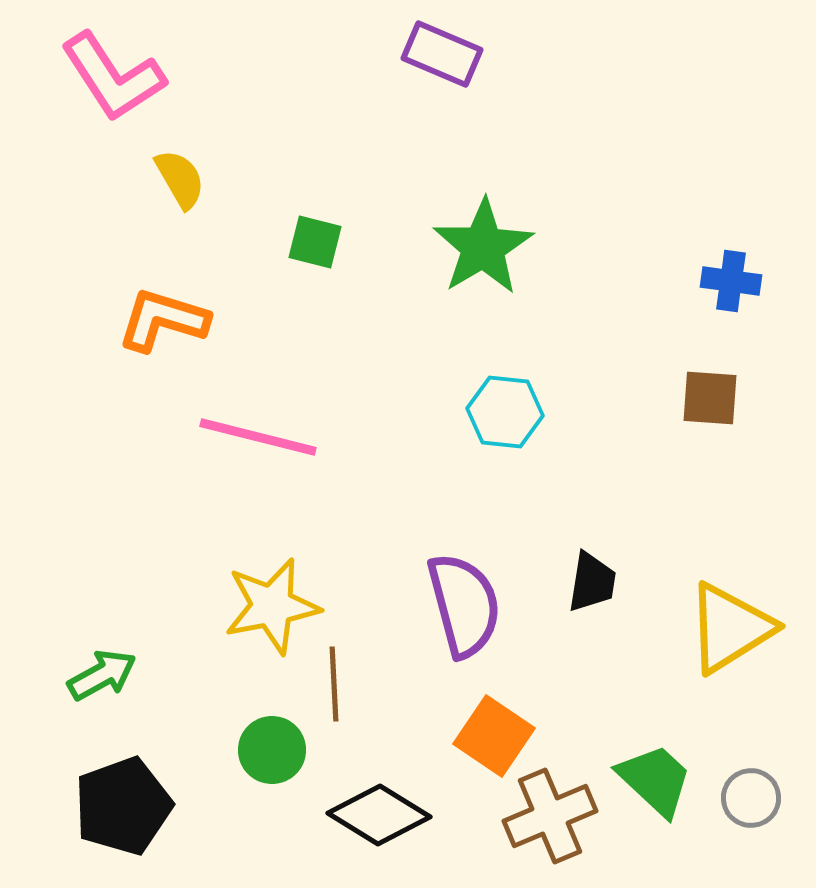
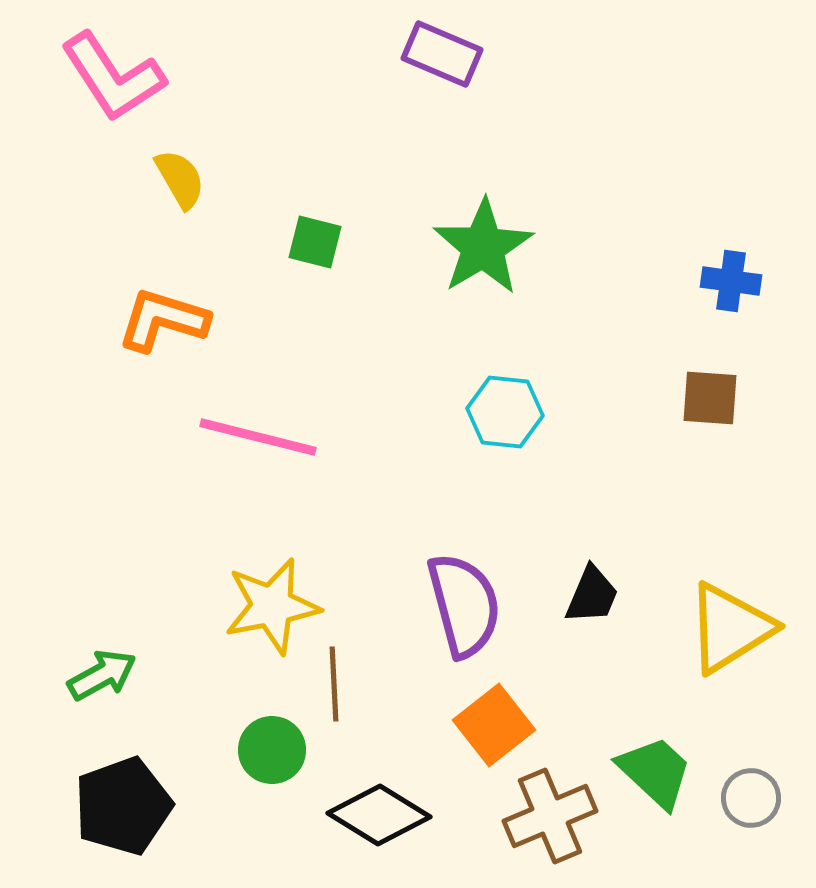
black trapezoid: moved 13 px down; rotated 14 degrees clockwise
orange square: moved 11 px up; rotated 18 degrees clockwise
green trapezoid: moved 8 px up
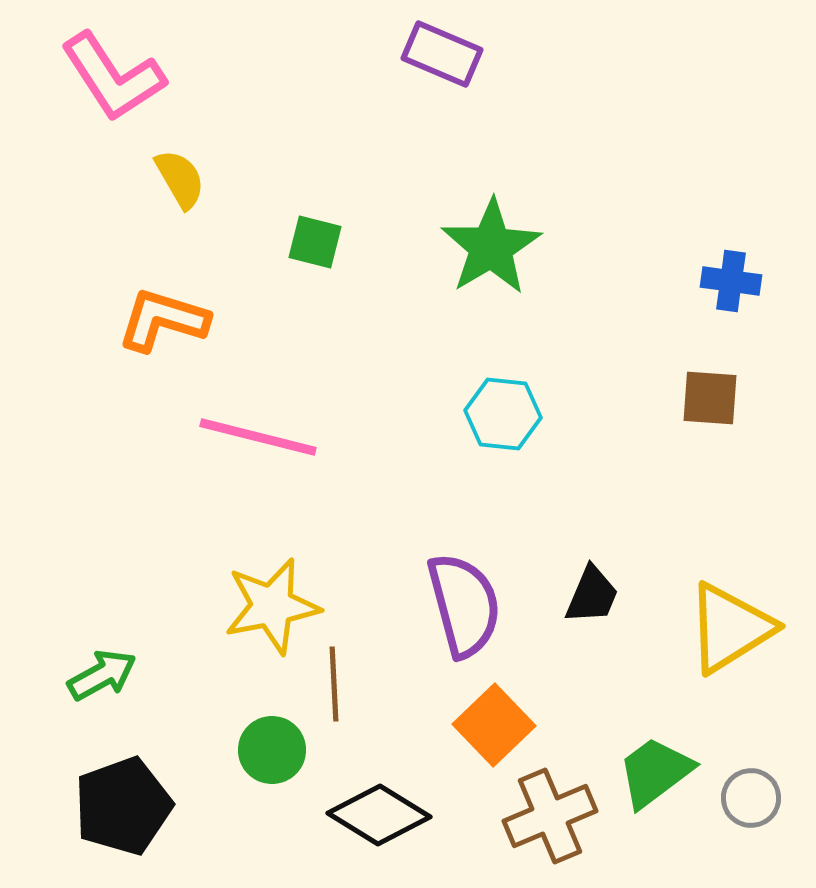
green star: moved 8 px right
cyan hexagon: moved 2 px left, 2 px down
orange square: rotated 6 degrees counterclockwise
green trapezoid: rotated 80 degrees counterclockwise
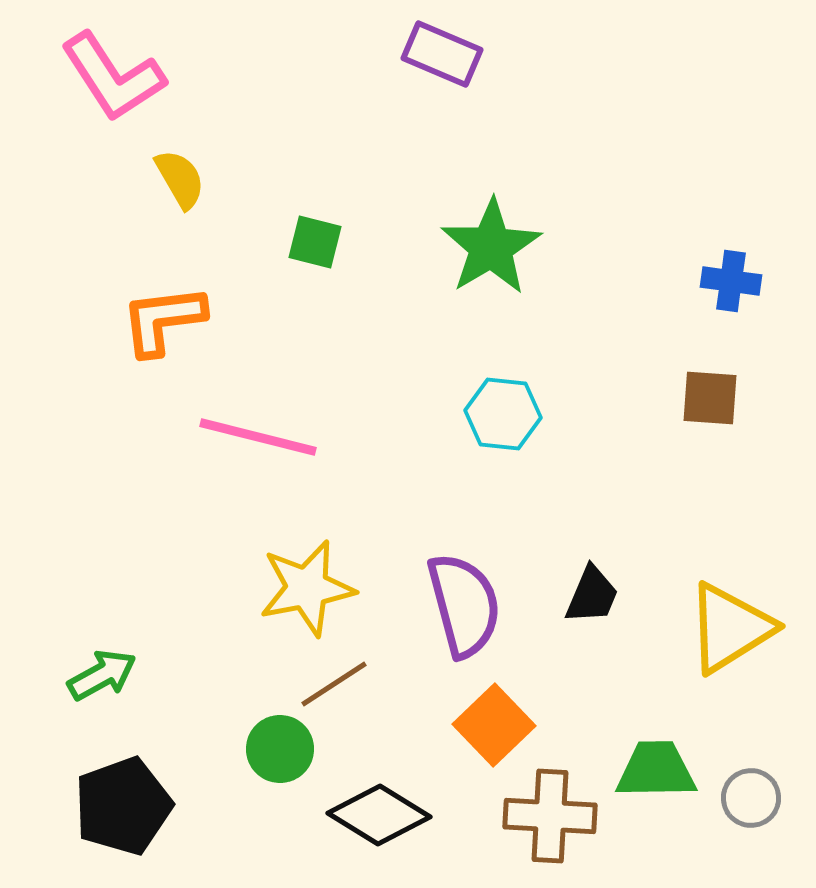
orange L-shape: rotated 24 degrees counterclockwise
yellow star: moved 35 px right, 18 px up
brown line: rotated 60 degrees clockwise
green circle: moved 8 px right, 1 px up
green trapezoid: moved 1 px right, 2 px up; rotated 36 degrees clockwise
brown cross: rotated 26 degrees clockwise
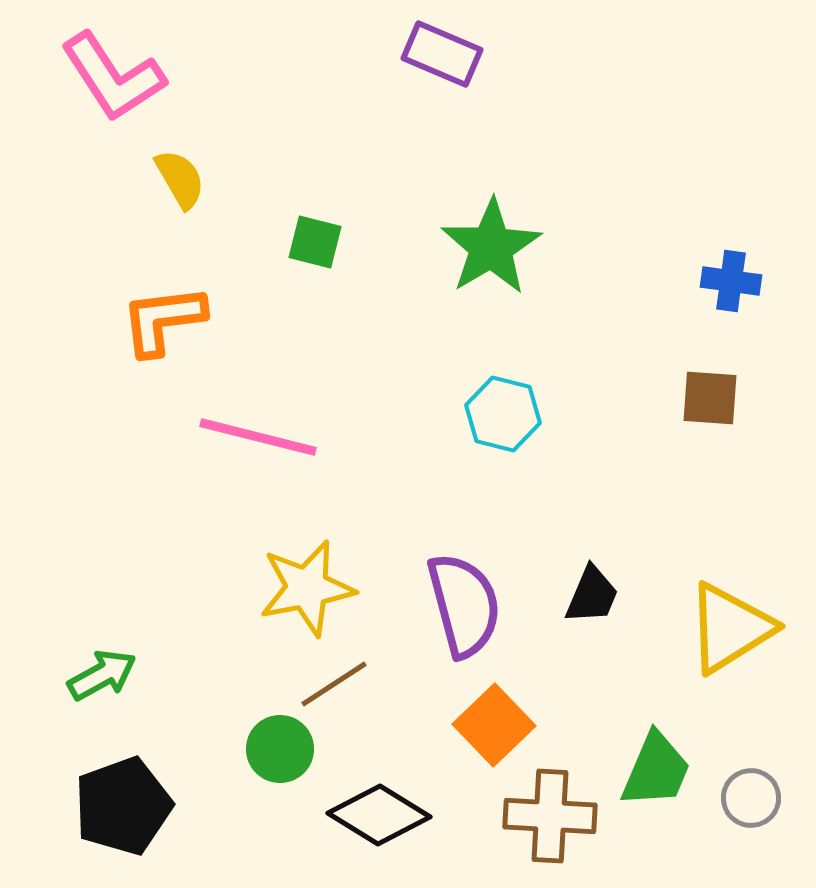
cyan hexagon: rotated 8 degrees clockwise
green trapezoid: rotated 114 degrees clockwise
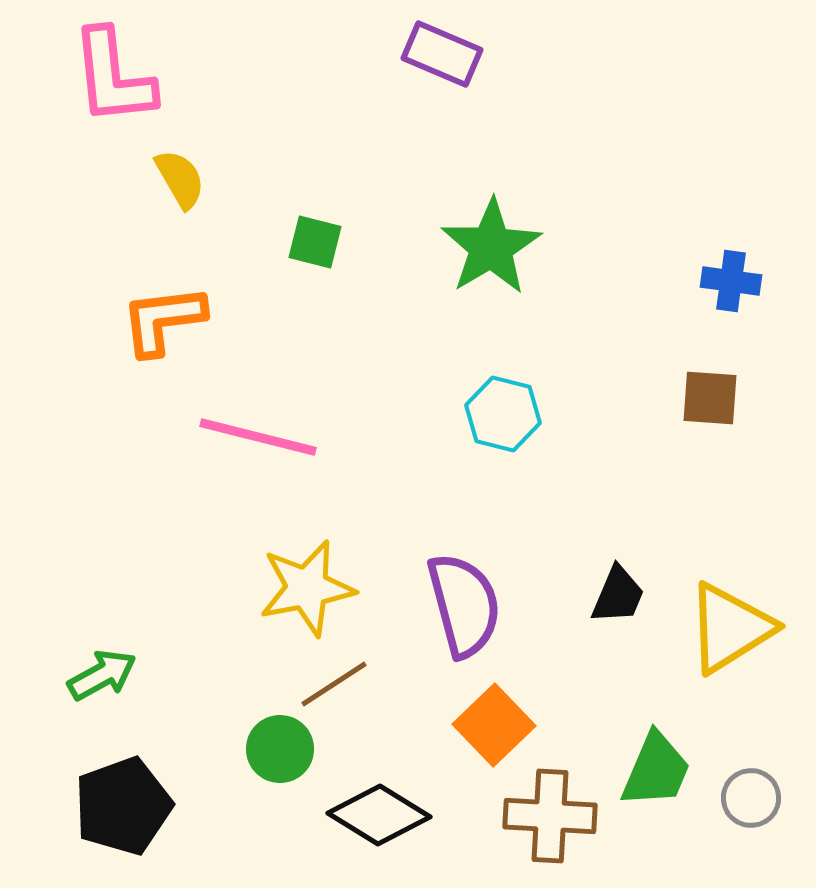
pink L-shape: rotated 27 degrees clockwise
black trapezoid: moved 26 px right
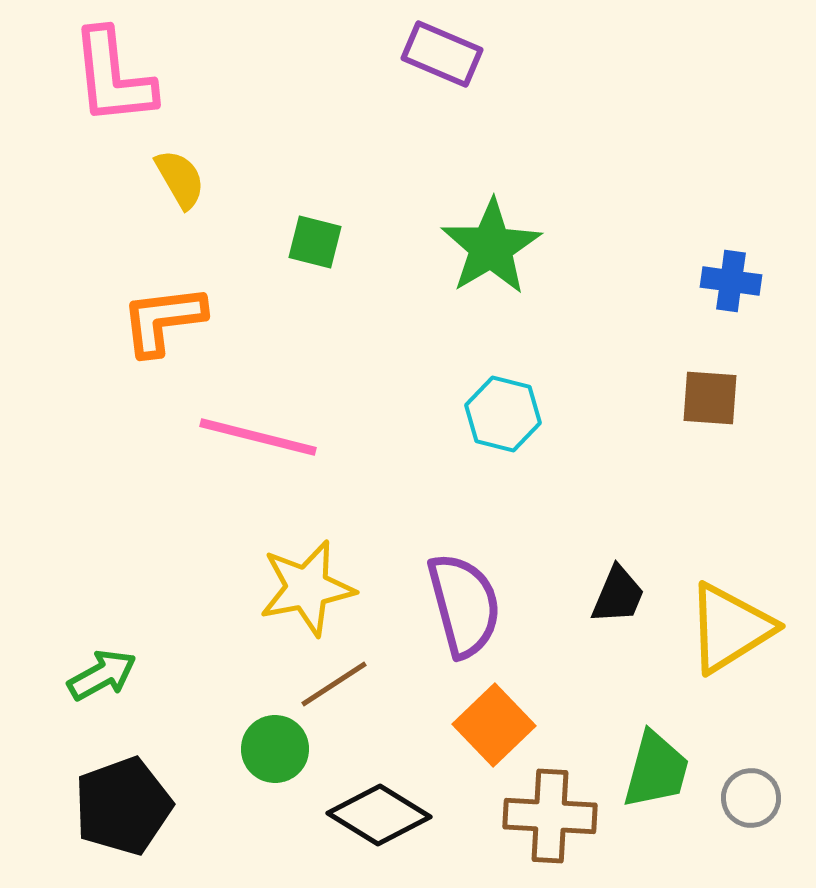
green circle: moved 5 px left
green trapezoid: rotated 8 degrees counterclockwise
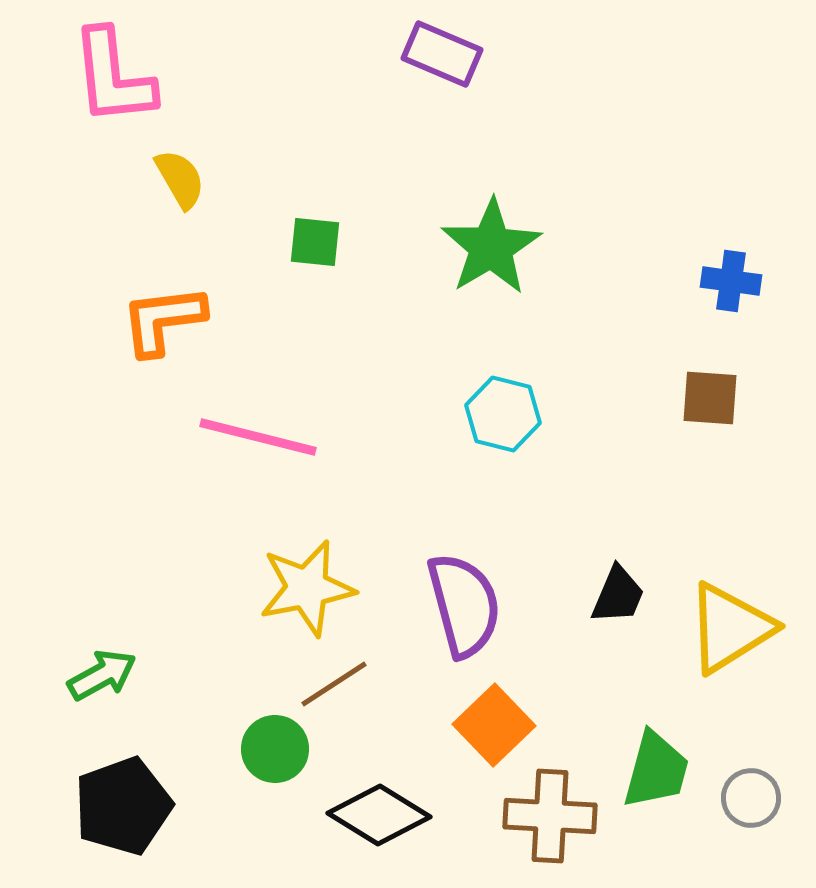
green square: rotated 8 degrees counterclockwise
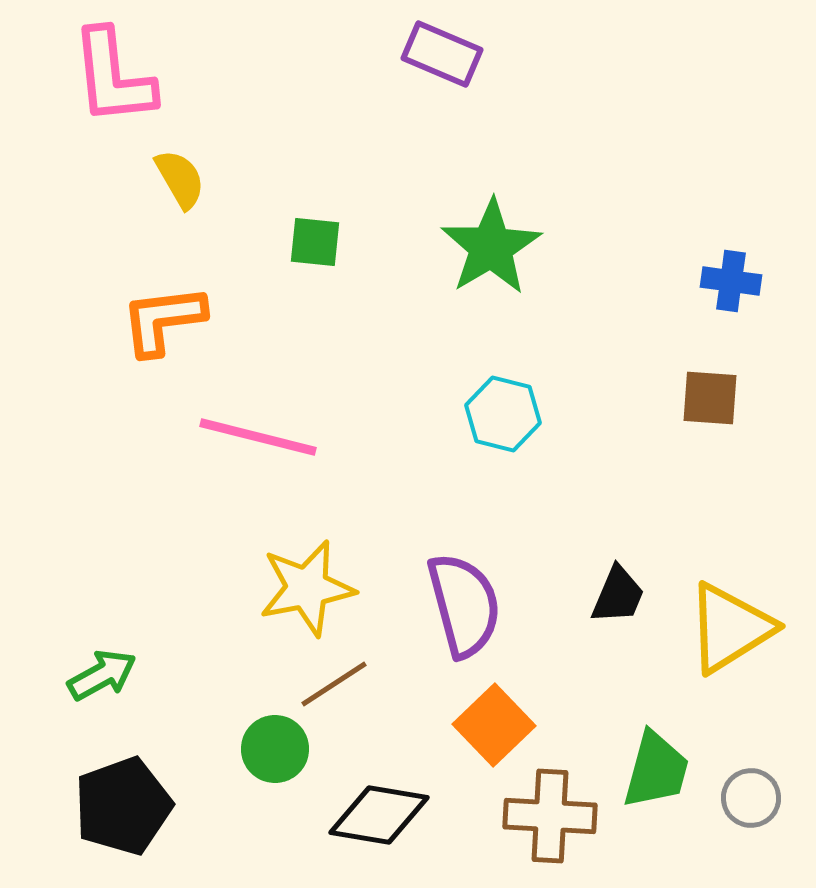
black diamond: rotated 22 degrees counterclockwise
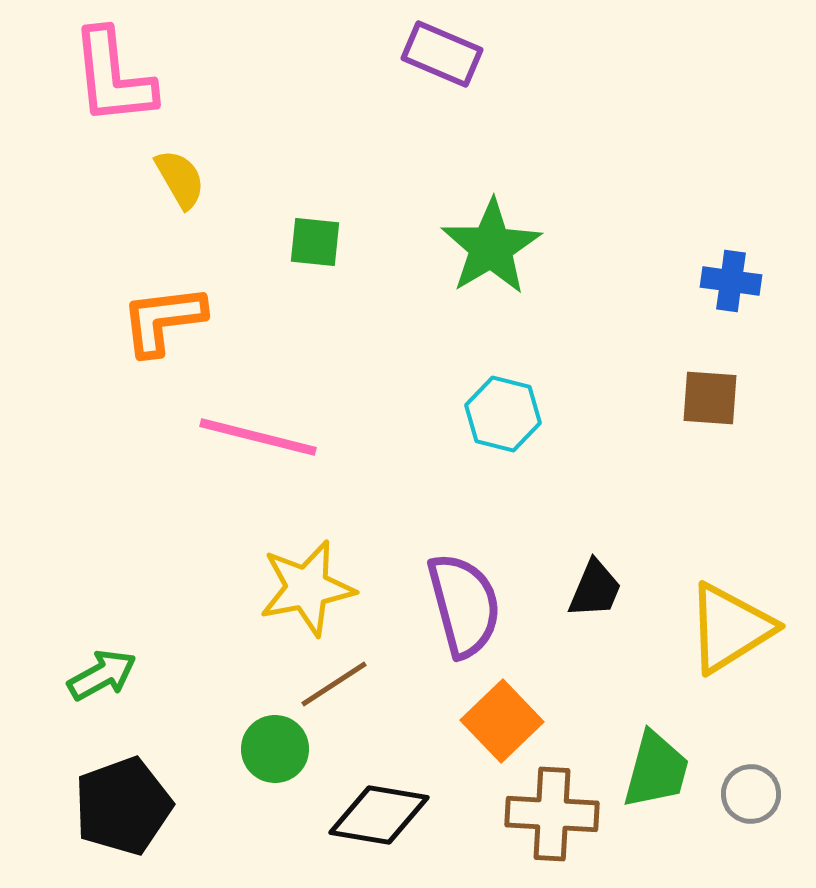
black trapezoid: moved 23 px left, 6 px up
orange square: moved 8 px right, 4 px up
gray circle: moved 4 px up
brown cross: moved 2 px right, 2 px up
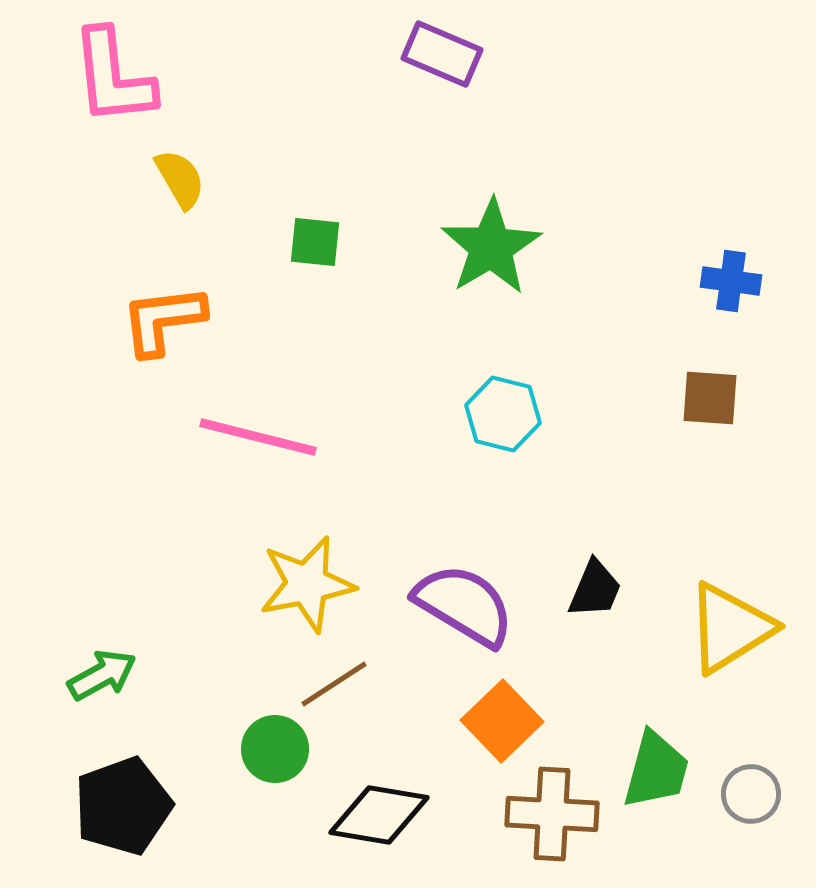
yellow star: moved 4 px up
purple semicircle: rotated 44 degrees counterclockwise
